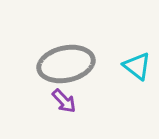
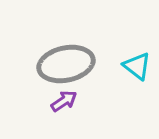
purple arrow: rotated 80 degrees counterclockwise
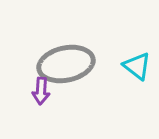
purple arrow: moved 23 px left, 10 px up; rotated 128 degrees clockwise
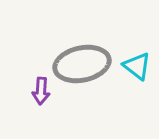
gray ellipse: moved 16 px right
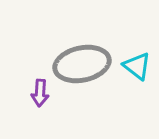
purple arrow: moved 1 px left, 2 px down
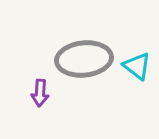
gray ellipse: moved 2 px right, 5 px up; rotated 6 degrees clockwise
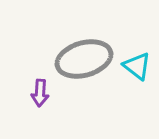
gray ellipse: rotated 10 degrees counterclockwise
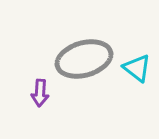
cyan triangle: moved 2 px down
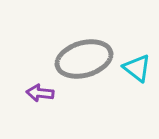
purple arrow: rotated 92 degrees clockwise
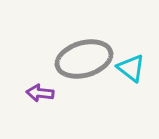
cyan triangle: moved 6 px left
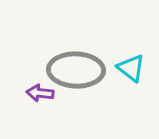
gray ellipse: moved 8 px left, 11 px down; rotated 18 degrees clockwise
